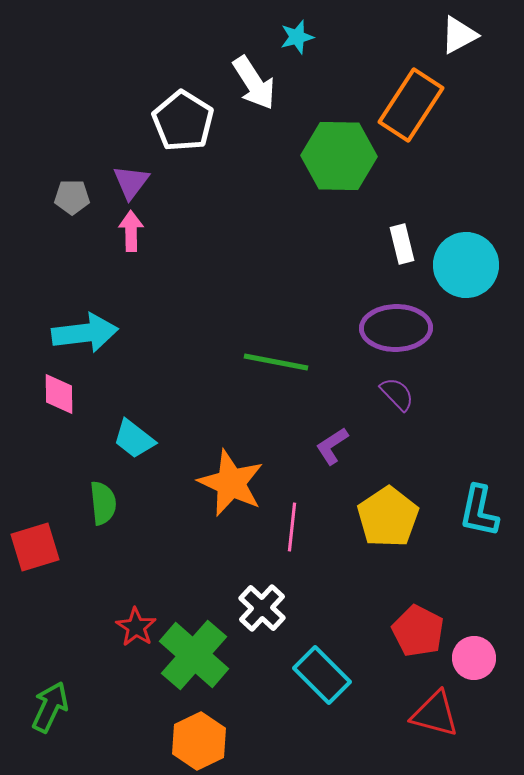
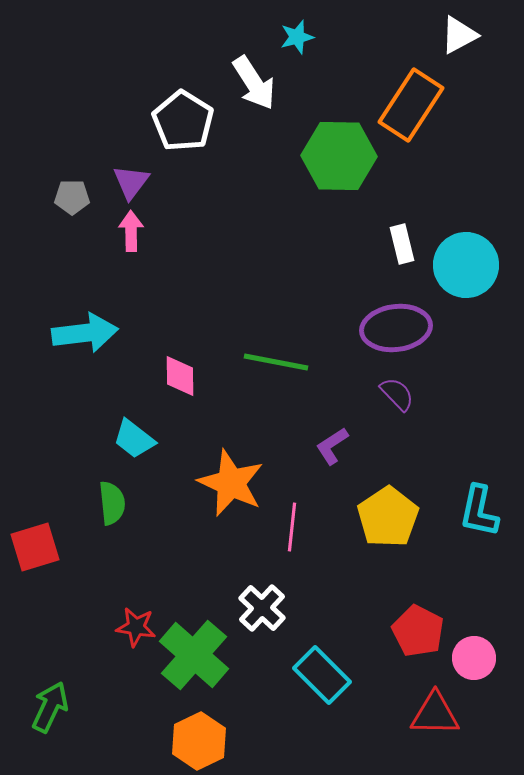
purple ellipse: rotated 6 degrees counterclockwise
pink diamond: moved 121 px right, 18 px up
green semicircle: moved 9 px right
red star: rotated 24 degrees counterclockwise
red triangle: rotated 14 degrees counterclockwise
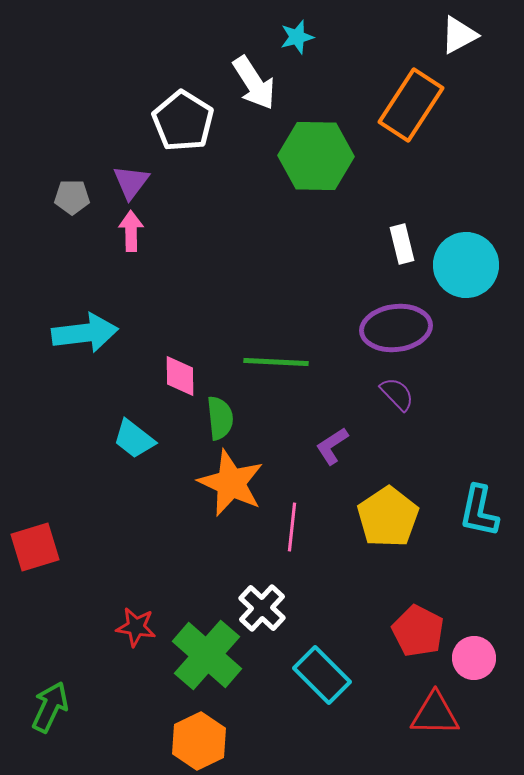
green hexagon: moved 23 px left
green line: rotated 8 degrees counterclockwise
green semicircle: moved 108 px right, 85 px up
green cross: moved 13 px right
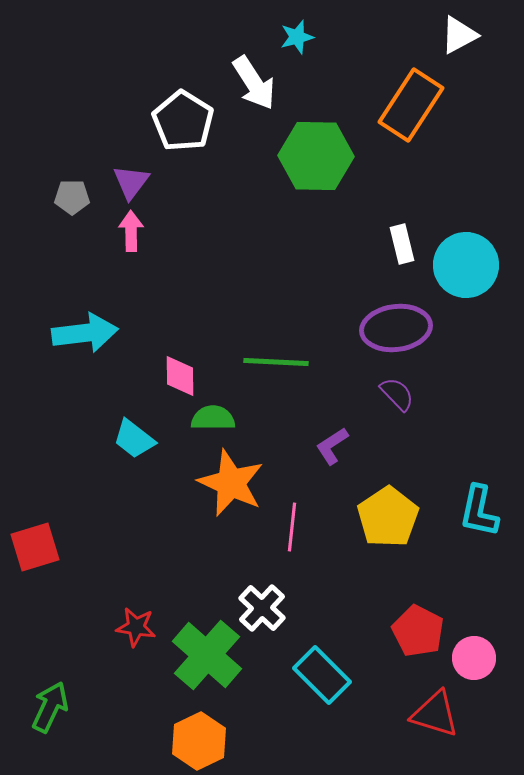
green semicircle: moved 7 px left; rotated 84 degrees counterclockwise
red triangle: rotated 16 degrees clockwise
